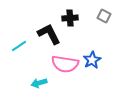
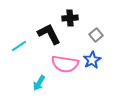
gray square: moved 8 px left, 19 px down; rotated 24 degrees clockwise
cyan arrow: rotated 42 degrees counterclockwise
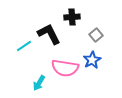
black cross: moved 2 px right, 1 px up
cyan line: moved 5 px right
pink semicircle: moved 4 px down
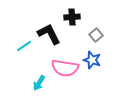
blue star: rotated 24 degrees counterclockwise
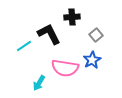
blue star: rotated 24 degrees clockwise
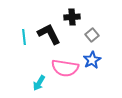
gray square: moved 4 px left
cyan line: moved 9 px up; rotated 63 degrees counterclockwise
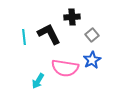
cyan arrow: moved 1 px left, 2 px up
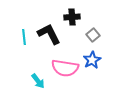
gray square: moved 1 px right
cyan arrow: rotated 70 degrees counterclockwise
